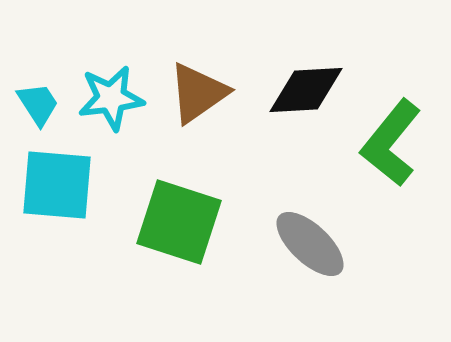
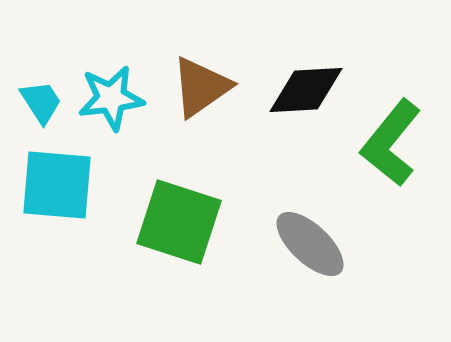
brown triangle: moved 3 px right, 6 px up
cyan trapezoid: moved 3 px right, 2 px up
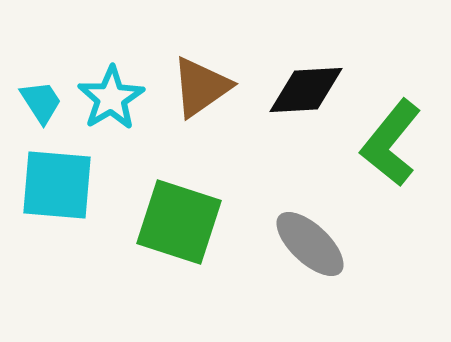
cyan star: rotated 24 degrees counterclockwise
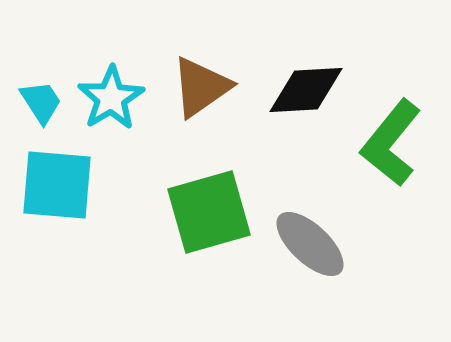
green square: moved 30 px right, 10 px up; rotated 34 degrees counterclockwise
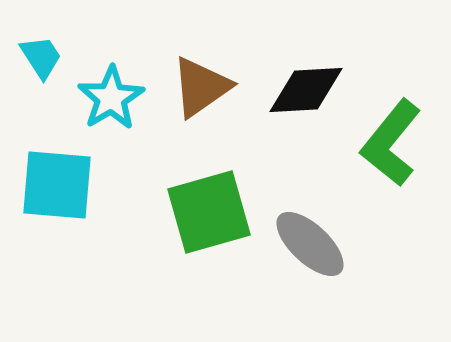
cyan trapezoid: moved 45 px up
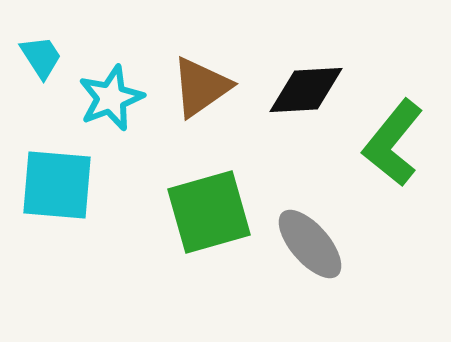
cyan star: rotated 10 degrees clockwise
green L-shape: moved 2 px right
gray ellipse: rotated 6 degrees clockwise
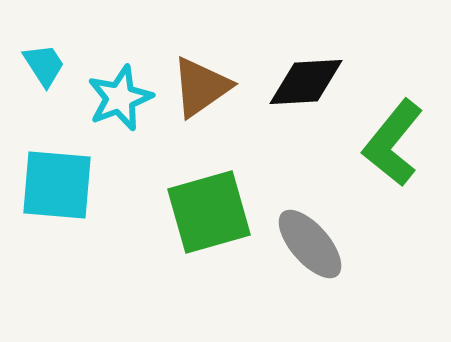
cyan trapezoid: moved 3 px right, 8 px down
black diamond: moved 8 px up
cyan star: moved 9 px right
